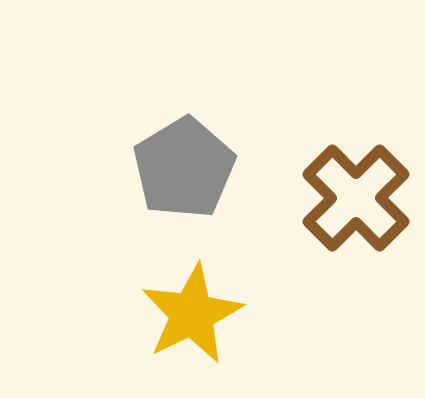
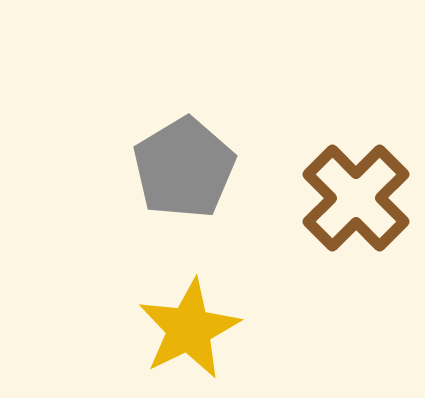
yellow star: moved 3 px left, 15 px down
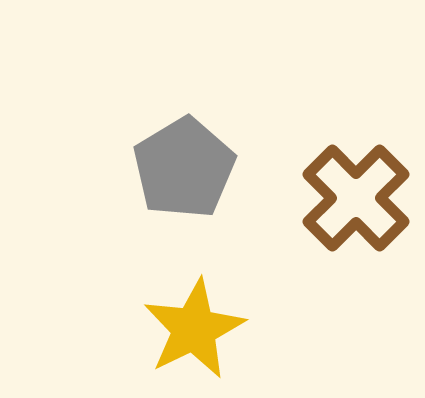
yellow star: moved 5 px right
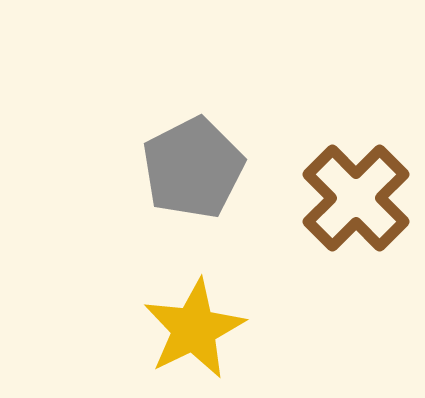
gray pentagon: moved 9 px right; rotated 4 degrees clockwise
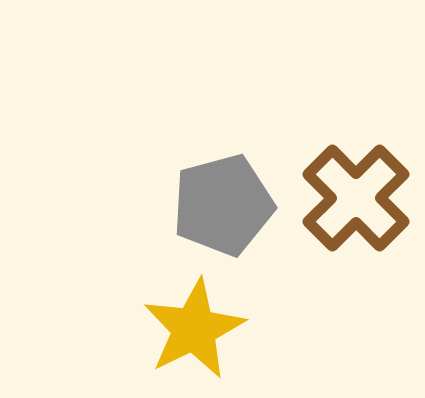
gray pentagon: moved 30 px right, 37 px down; rotated 12 degrees clockwise
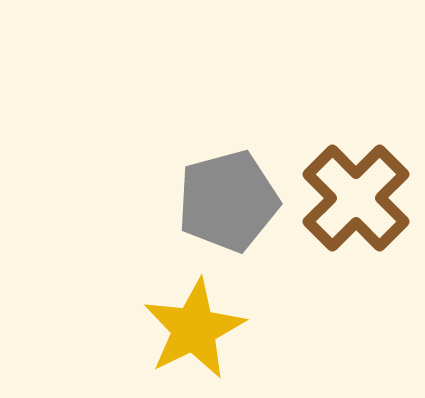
gray pentagon: moved 5 px right, 4 px up
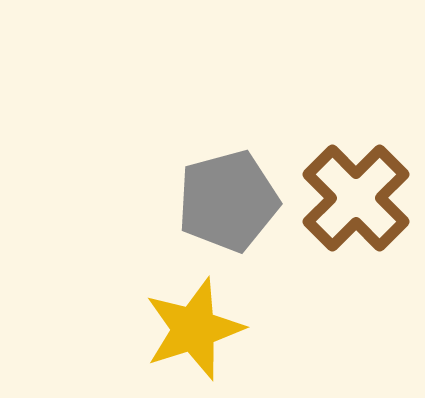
yellow star: rotated 8 degrees clockwise
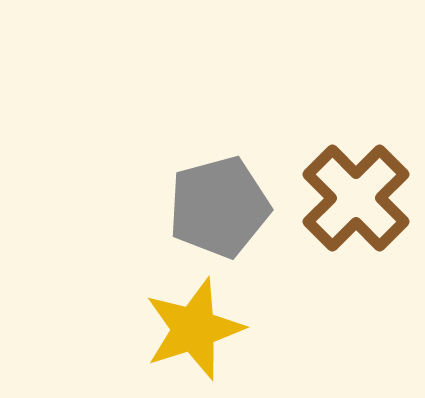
gray pentagon: moved 9 px left, 6 px down
